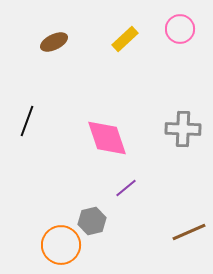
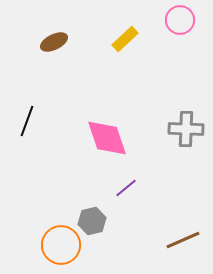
pink circle: moved 9 px up
gray cross: moved 3 px right
brown line: moved 6 px left, 8 px down
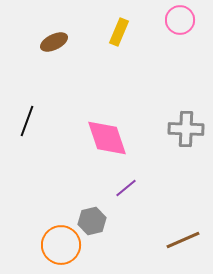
yellow rectangle: moved 6 px left, 7 px up; rotated 24 degrees counterclockwise
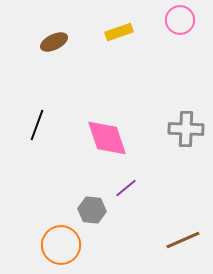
yellow rectangle: rotated 48 degrees clockwise
black line: moved 10 px right, 4 px down
gray hexagon: moved 11 px up; rotated 20 degrees clockwise
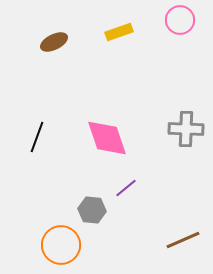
black line: moved 12 px down
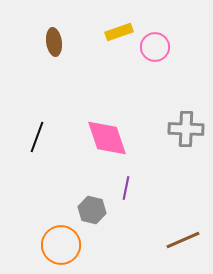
pink circle: moved 25 px left, 27 px down
brown ellipse: rotated 72 degrees counterclockwise
purple line: rotated 40 degrees counterclockwise
gray hexagon: rotated 8 degrees clockwise
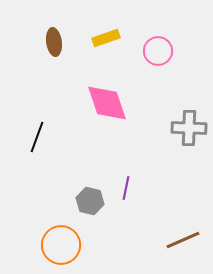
yellow rectangle: moved 13 px left, 6 px down
pink circle: moved 3 px right, 4 px down
gray cross: moved 3 px right, 1 px up
pink diamond: moved 35 px up
gray hexagon: moved 2 px left, 9 px up
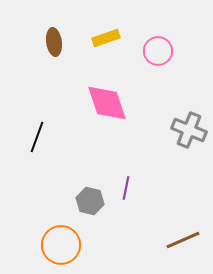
gray cross: moved 2 px down; rotated 20 degrees clockwise
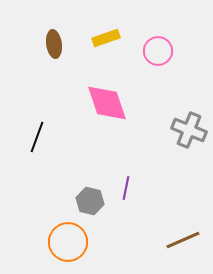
brown ellipse: moved 2 px down
orange circle: moved 7 px right, 3 px up
